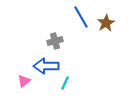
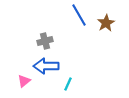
blue line: moved 2 px left, 2 px up
gray cross: moved 10 px left
cyan line: moved 3 px right, 1 px down
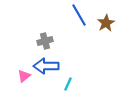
pink triangle: moved 5 px up
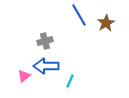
cyan line: moved 2 px right, 3 px up
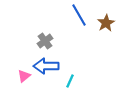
gray cross: rotated 21 degrees counterclockwise
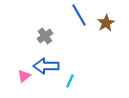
gray cross: moved 5 px up
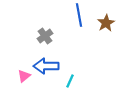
blue line: rotated 20 degrees clockwise
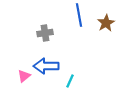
gray cross: moved 3 px up; rotated 28 degrees clockwise
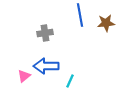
blue line: moved 1 px right
brown star: rotated 24 degrees clockwise
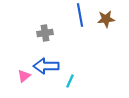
brown star: moved 4 px up
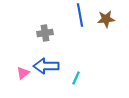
pink triangle: moved 1 px left, 3 px up
cyan line: moved 6 px right, 3 px up
